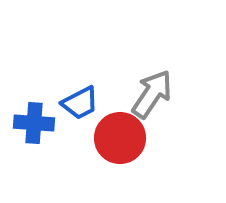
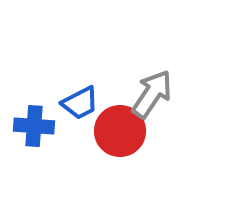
blue cross: moved 3 px down
red circle: moved 7 px up
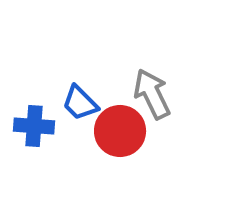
gray arrow: rotated 60 degrees counterclockwise
blue trapezoid: rotated 72 degrees clockwise
